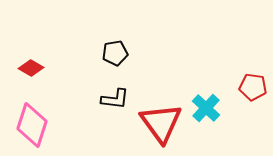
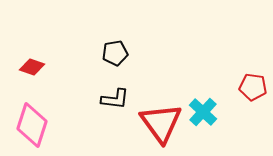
red diamond: moved 1 px right, 1 px up; rotated 10 degrees counterclockwise
cyan cross: moved 3 px left, 4 px down
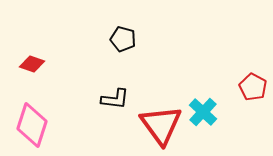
black pentagon: moved 8 px right, 14 px up; rotated 25 degrees clockwise
red diamond: moved 3 px up
red pentagon: rotated 20 degrees clockwise
red triangle: moved 2 px down
